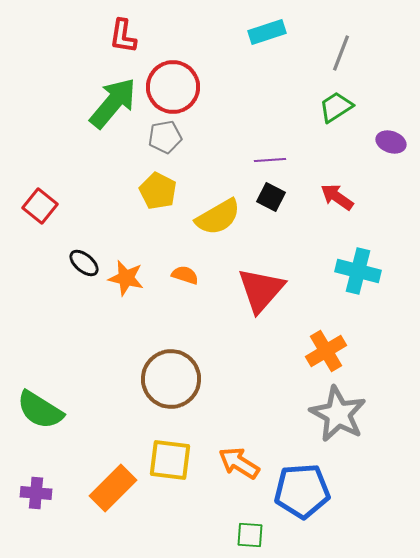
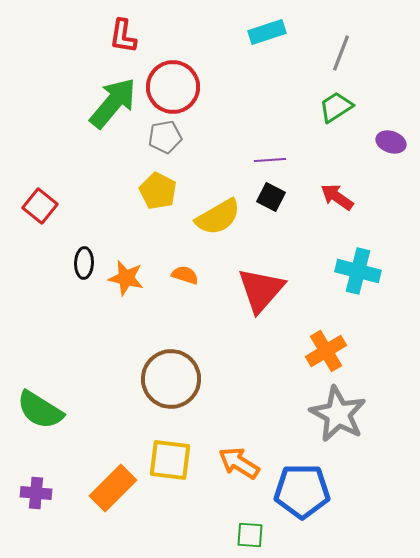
black ellipse: rotated 52 degrees clockwise
blue pentagon: rotated 4 degrees clockwise
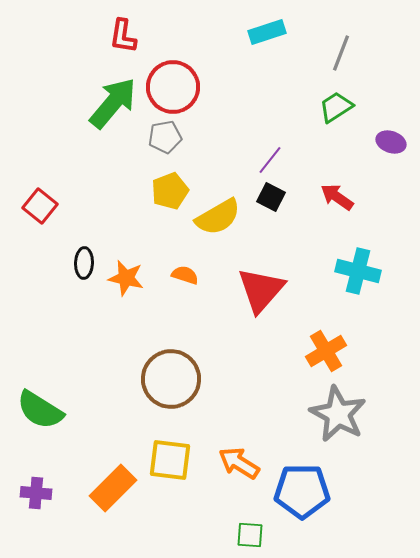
purple line: rotated 48 degrees counterclockwise
yellow pentagon: moved 12 px right; rotated 24 degrees clockwise
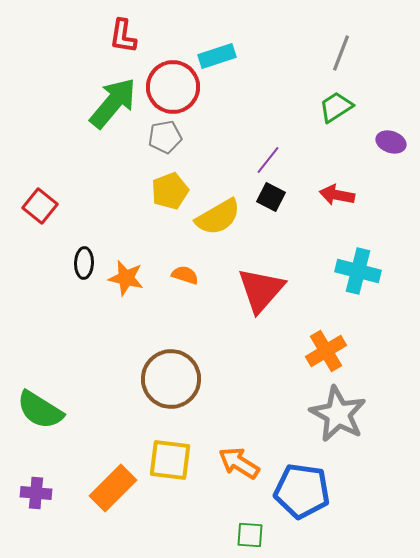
cyan rectangle: moved 50 px left, 24 px down
purple line: moved 2 px left
red arrow: moved 2 px up; rotated 24 degrees counterclockwise
blue pentagon: rotated 8 degrees clockwise
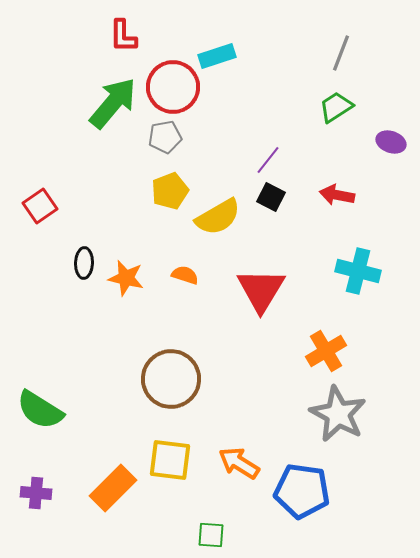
red L-shape: rotated 9 degrees counterclockwise
red square: rotated 16 degrees clockwise
red triangle: rotated 10 degrees counterclockwise
green square: moved 39 px left
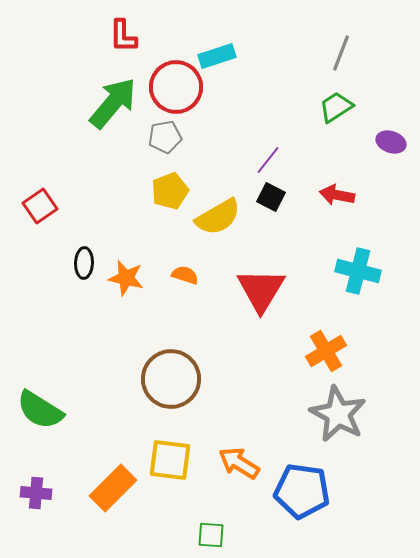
red circle: moved 3 px right
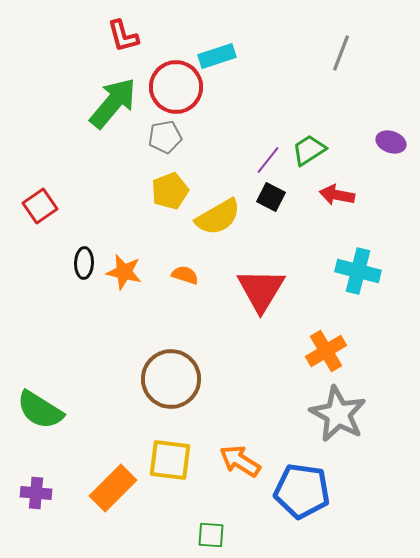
red L-shape: rotated 15 degrees counterclockwise
green trapezoid: moved 27 px left, 43 px down
orange star: moved 2 px left, 6 px up
orange arrow: moved 1 px right, 2 px up
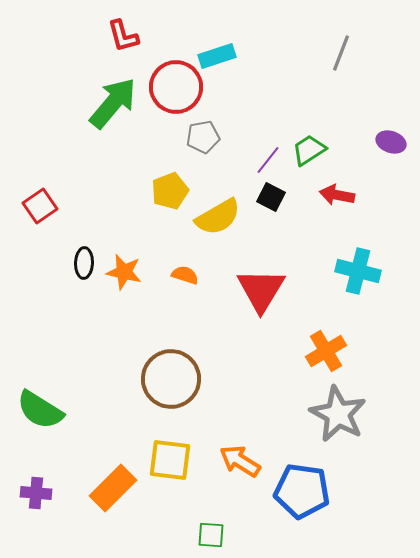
gray pentagon: moved 38 px right
